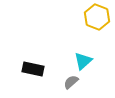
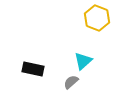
yellow hexagon: moved 1 px down
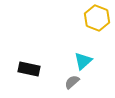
black rectangle: moved 4 px left
gray semicircle: moved 1 px right
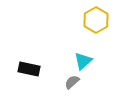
yellow hexagon: moved 1 px left, 2 px down; rotated 10 degrees clockwise
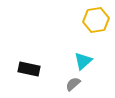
yellow hexagon: rotated 20 degrees clockwise
gray semicircle: moved 1 px right, 2 px down
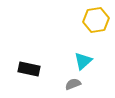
gray semicircle: rotated 21 degrees clockwise
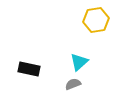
cyan triangle: moved 4 px left, 1 px down
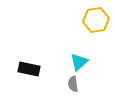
gray semicircle: rotated 77 degrees counterclockwise
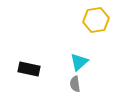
gray semicircle: moved 2 px right
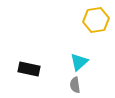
gray semicircle: moved 1 px down
